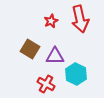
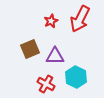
red arrow: rotated 40 degrees clockwise
brown square: rotated 36 degrees clockwise
cyan hexagon: moved 3 px down
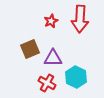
red arrow: rotated 24 degrees counterclockwise
purple triangle: moved 2 px left, 2 px down
red cross: moved 1 px right, 1 px up
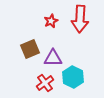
cyan hexagon: moved 3 px left
red cross: moved 2 px left; rotated 24 degrees clockwise
